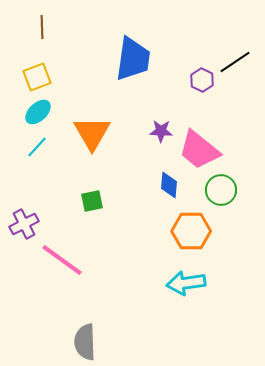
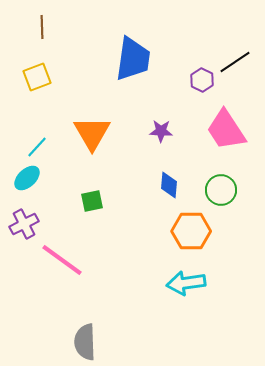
cyan ellipse: moved 11 px left, 66 px down
pink trapezoid: moved 27 px right, 20 px up; rotated 18 degrees clockwise
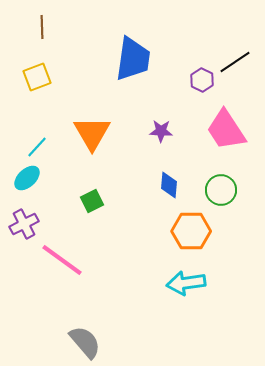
green square: rotated 15 degrees counterclockwise
gray semicircle: rotated 141 degrees clockwise
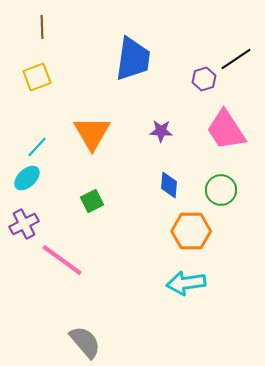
black line: moved 1 px right, 3 px up
purple hexagon: moved 2 px right, 1 px up; rotated 15 degrees clockwise
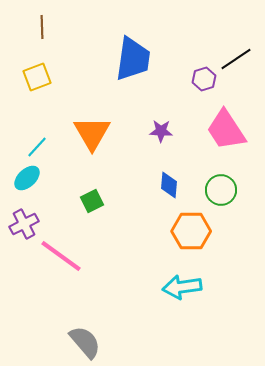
pink line: moved 1 px left, 4 px up
cyan arrow: moved 4 px left, 4 px down
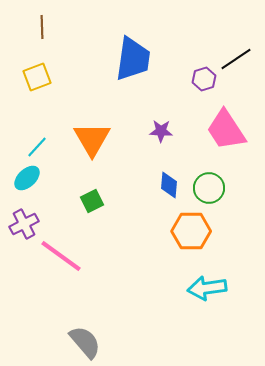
orange triangle: moved 6 px down
green circle: moved 12 px left, 2 px up
cyan arrow: moved 25 px right, 1 px down
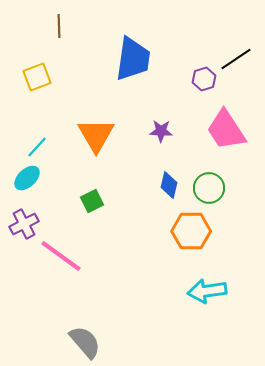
brown line: moved 17 px right, 1 px up
orange triangle: moved 4 px right, 4 px up
blue diamond: rotated 8 degrees clockwise
cyan arrow: moved 3 px down
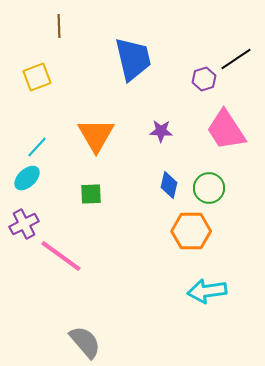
blue trapezoid: rotated 21 degrees counterclockwise
green square: moved 1 px left, 7 px up; rotated 25 degrees clockwise
